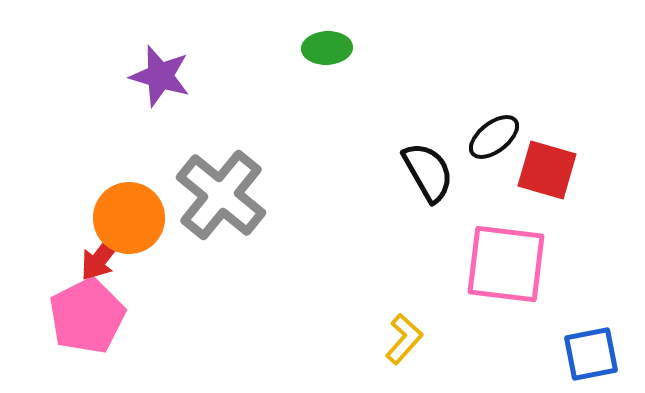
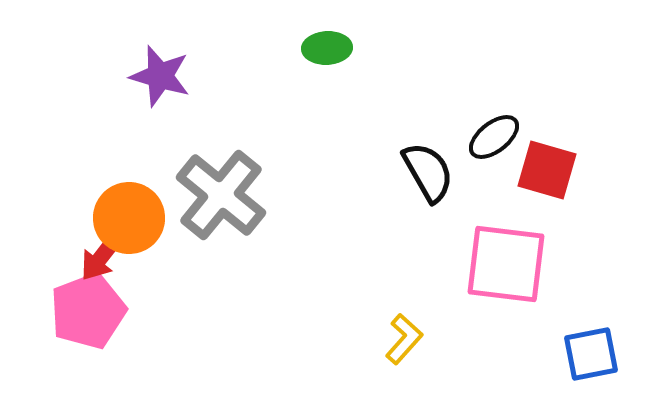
pink pentagon: moved 1 px right, 5 px up; rotated 6 degrees clockwise
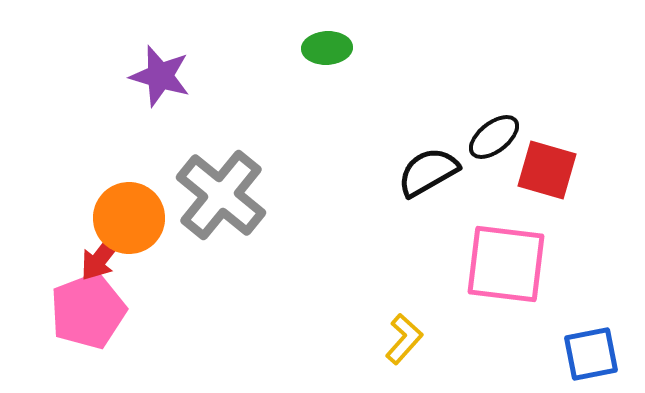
black semicircle: rotated 90 degrees counterclockwise
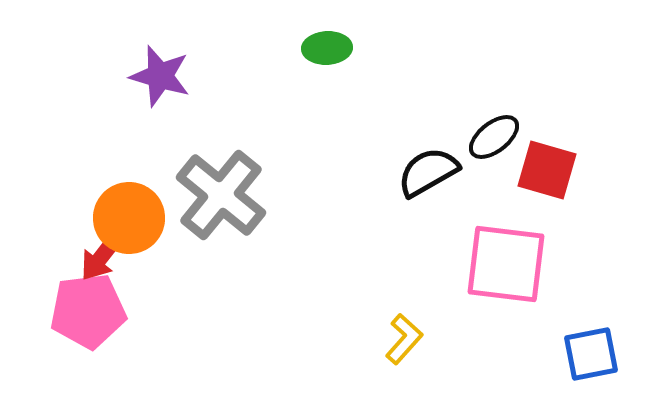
pink pentagon: rotated 14 degrees clockwise
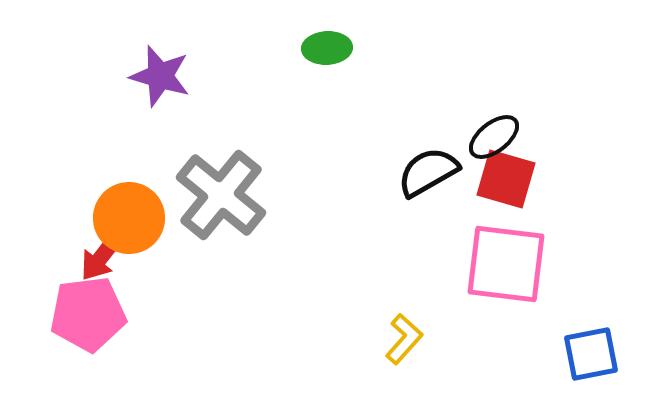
red square: moved 41 px left, 9 px down
pink pentagon: moved 3 px down
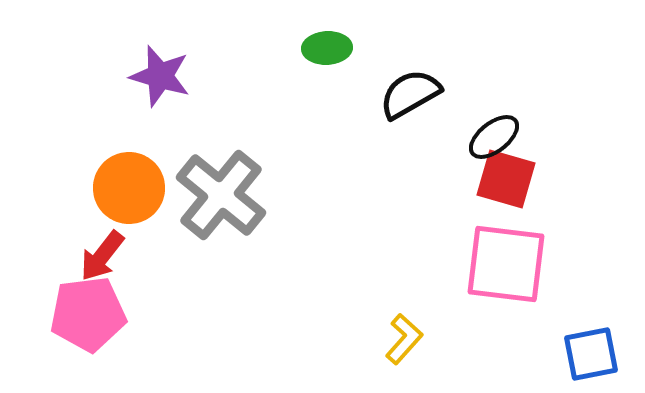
black semicircle: moved 18 px left, 78 px up
orange circle: moved 30 px up
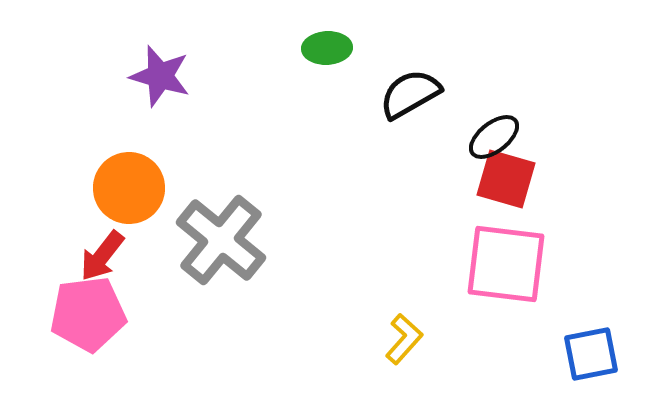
gray cross: moved 45 px down
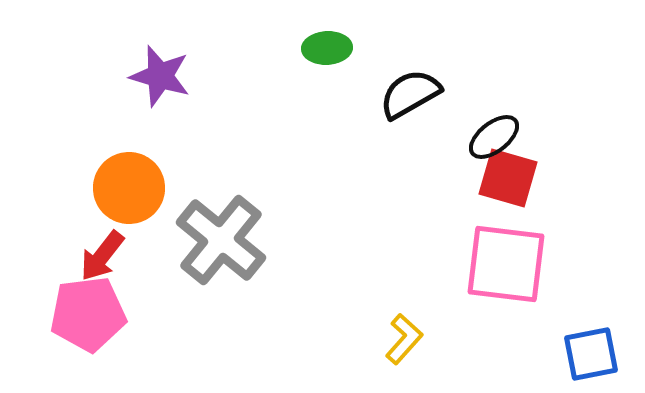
red square: moved 2 px right, 1 px up
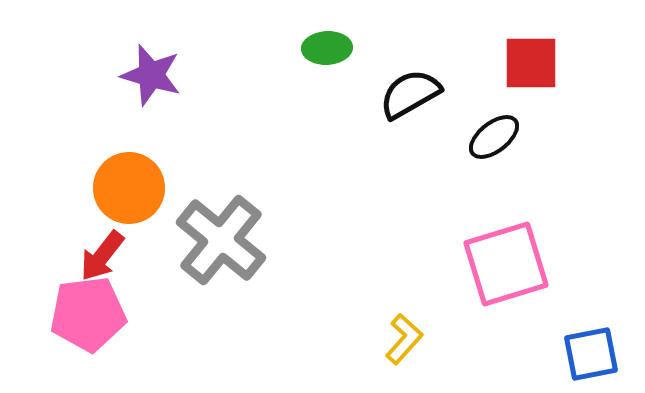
purple star: moved 9 px left, 1 px up
red square: moved 23 px right, 115 px up; rotated 16 degrees counterclockwise
pink square: rotated 24 degrees counterclockwise
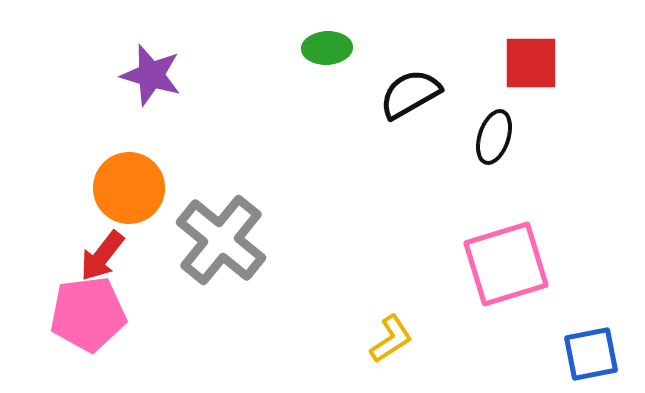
black ellipse: rotated 34 degrees counterclockwise
yellow L-shape: moved 13 px left; rotated 15 degrees clockwise
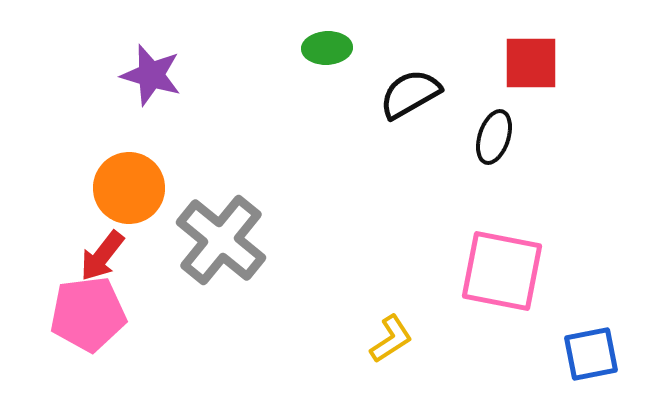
pink square: moved 4 px left, 7 px down; rotated 28 degrees clockwise
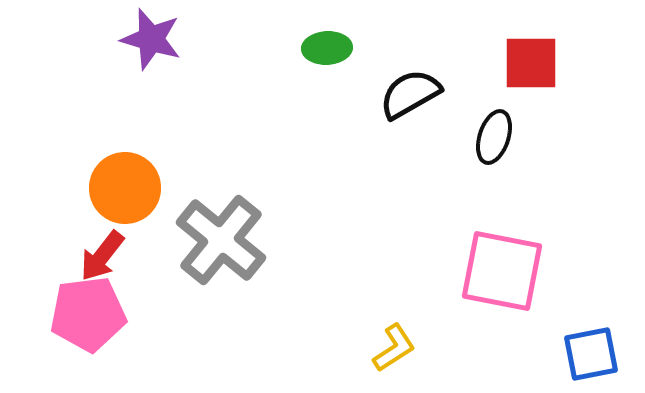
purple star: moved 36 px up
orange circle: moved 4 px left
yellow L-shape: moved 3 px right, 9 px down
